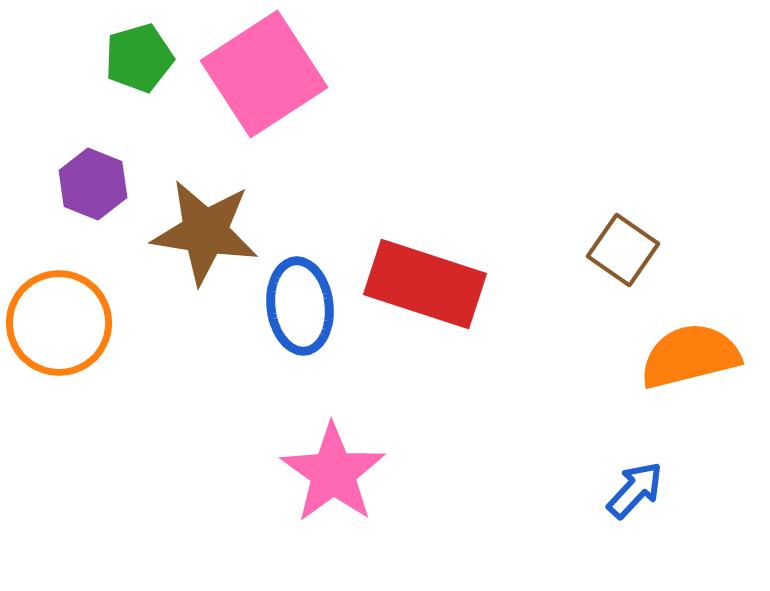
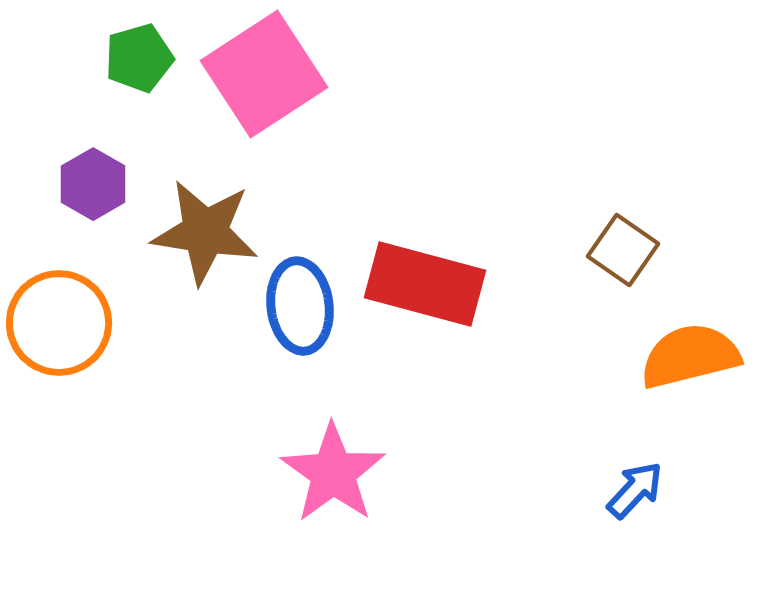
purple hexagon: rotated 8 degrees clockwise
red rectangle: rotated 3 degrees counterclockwise
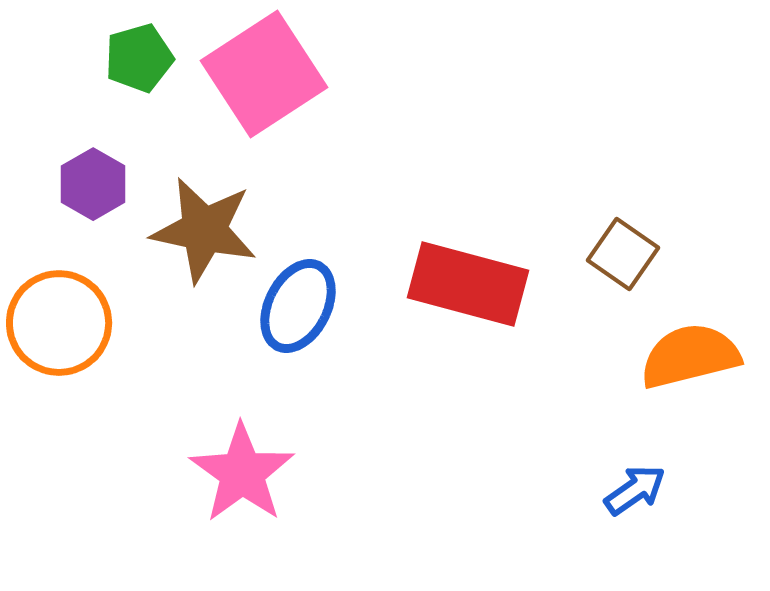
brown star: moved 1 px left, 2 px up; rotated 3 degrees clockwise
brown square: moved 4 px down
red rectangle: moved 43 px right
blue ellipse: moved 2 px left; rotated 34 degrees clockwise
pink star: moved 91 px left
blue arrow: rotated 12 degrees clockwise
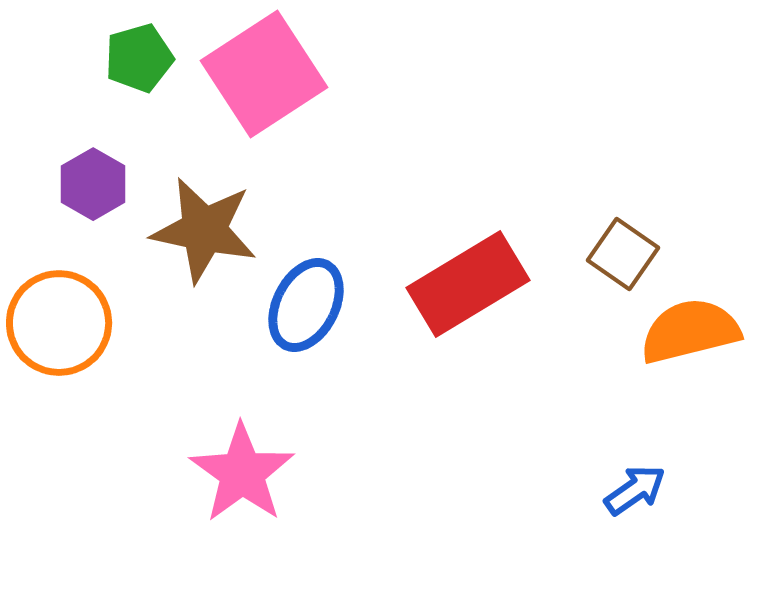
red rectangle: rotated 46 degrees counterclockwise
blue ellipse: moved 8 px right, 1 px up
orange semicircle: moved 25 px up
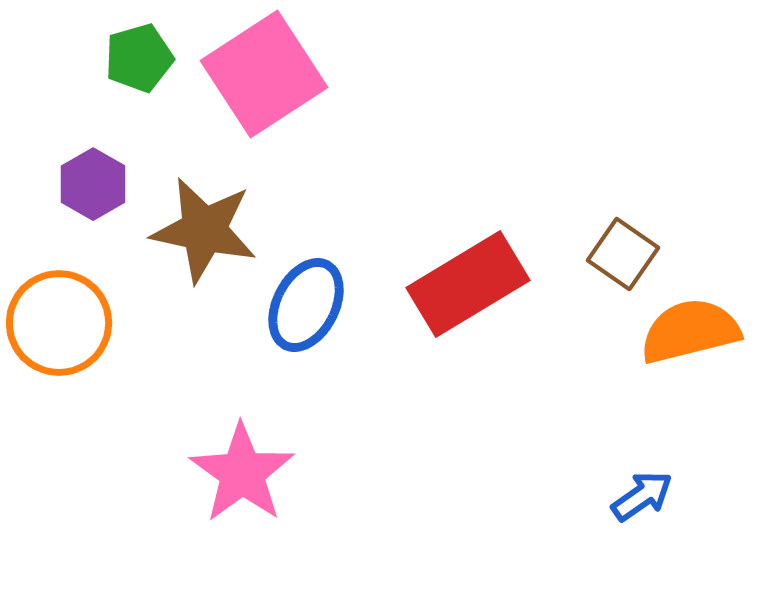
blue arrow: moved 7 px right, 6 px down
